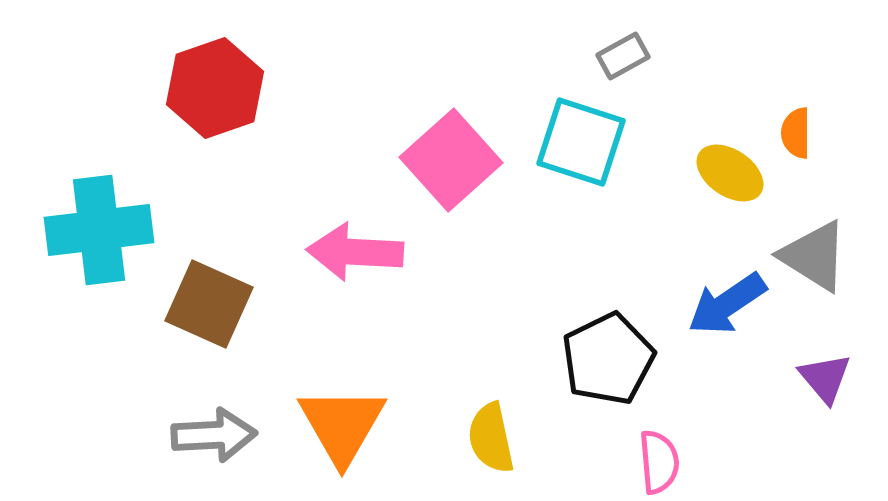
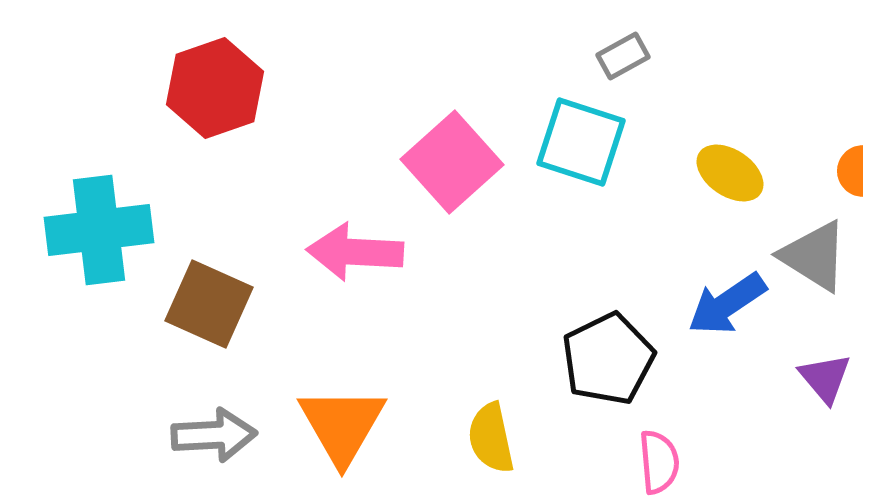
orange semicircle: moved 56 px right, 38 px down
pink square: moved 1 px right, 2 px down
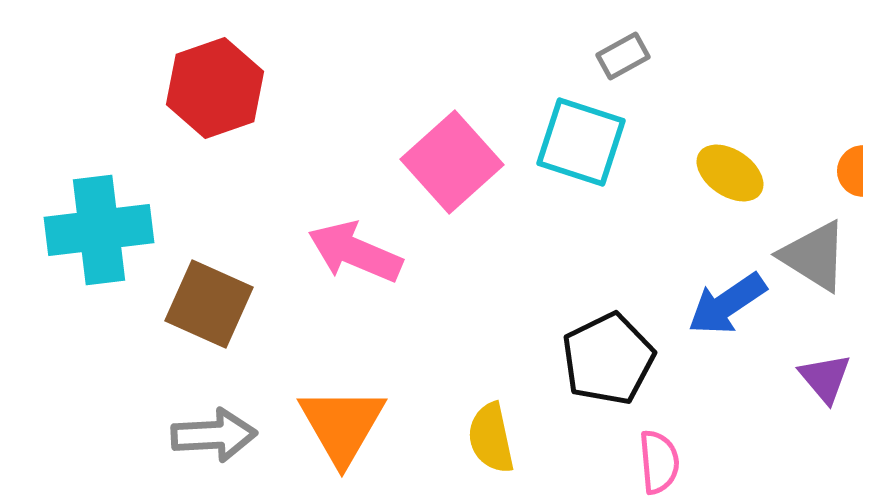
pink arrow: rotated 20 degrees clockwise
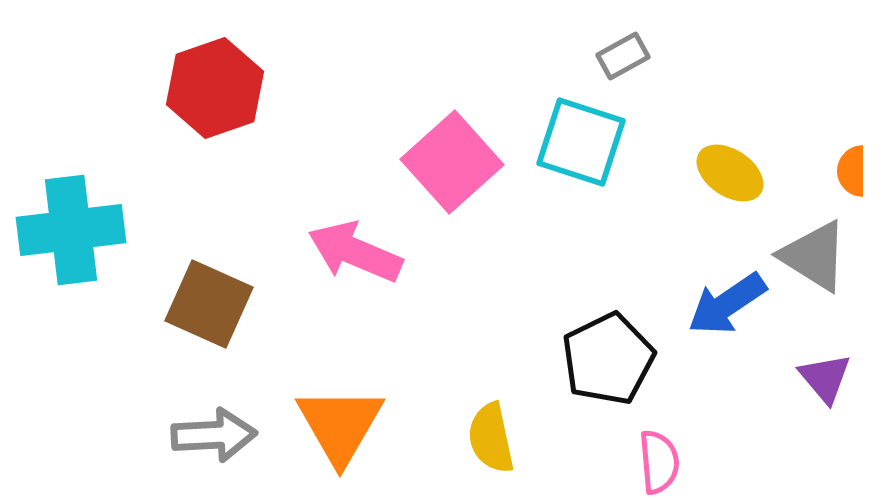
cyan cross: moved 28 px left
orange triangle: moved 2 px left
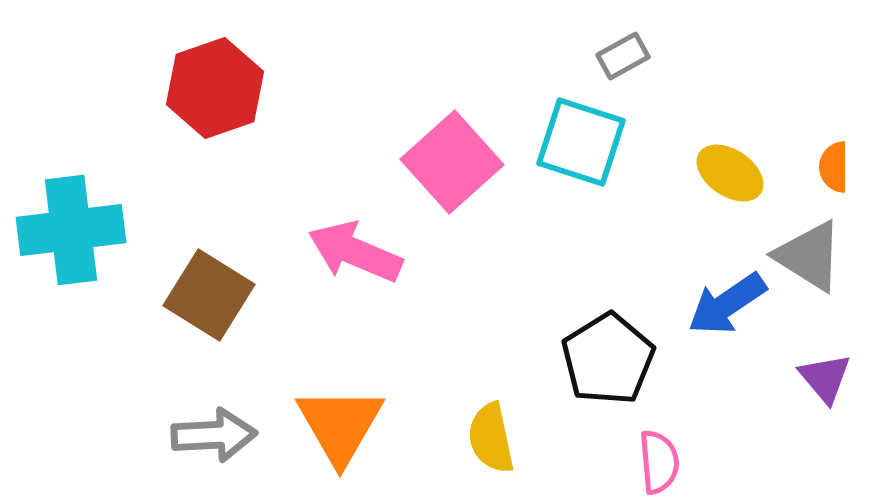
orange semicircle: moved 18 px left, 4 px up
gray triangle: moved 5 px left
brown square: moved 9 px up; rotated 8 degrees clockwise
black pentagon: rotated 6 degrees counterclockwise
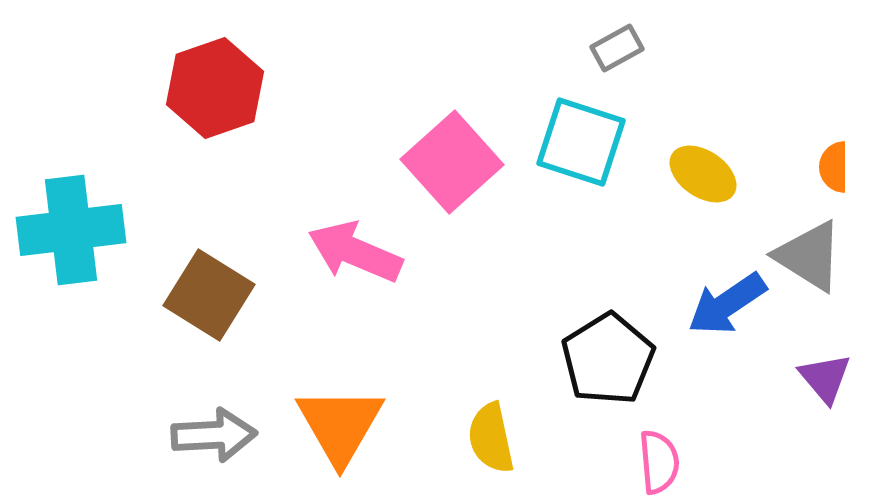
gray rectangle: moved 6 px left, 8 px up
yellow ellipse: moved 27 px left, 1 px down
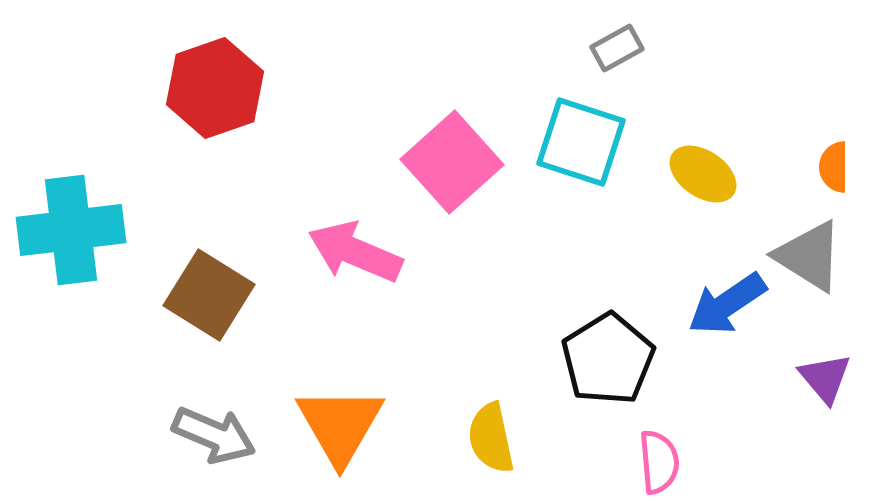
gray arrow: rotated 26 degrees clockwise
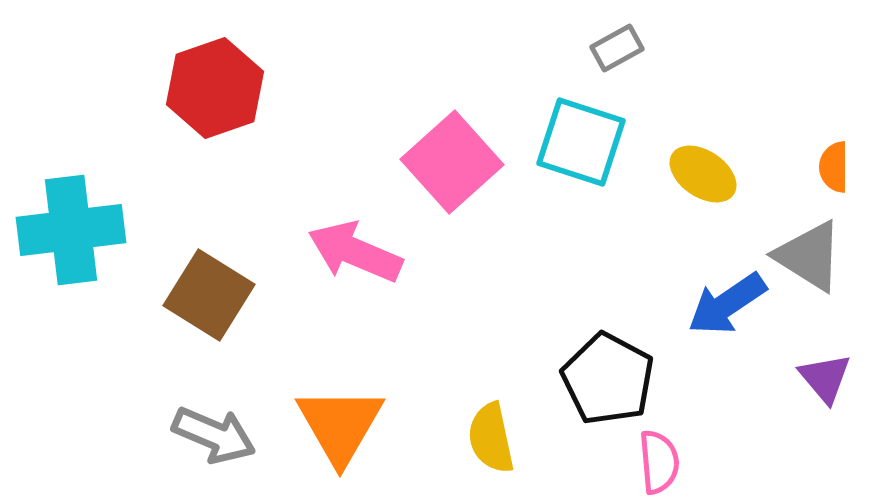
black pentagon: moved 20 px down; rotated 12 degrees counterclockwise
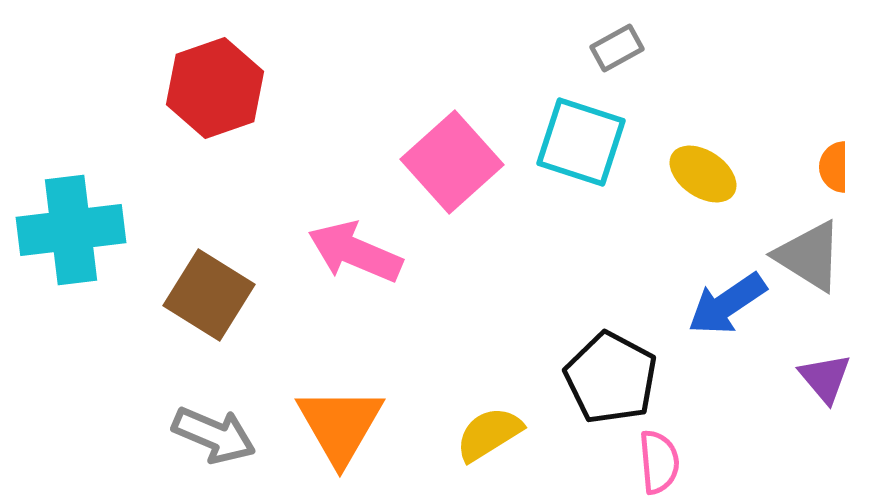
black pentagon: moved 3 px right, 1 px up
yellow semicircle: moved 2 px left, 4 px up; rotated 70 degrees clockwise
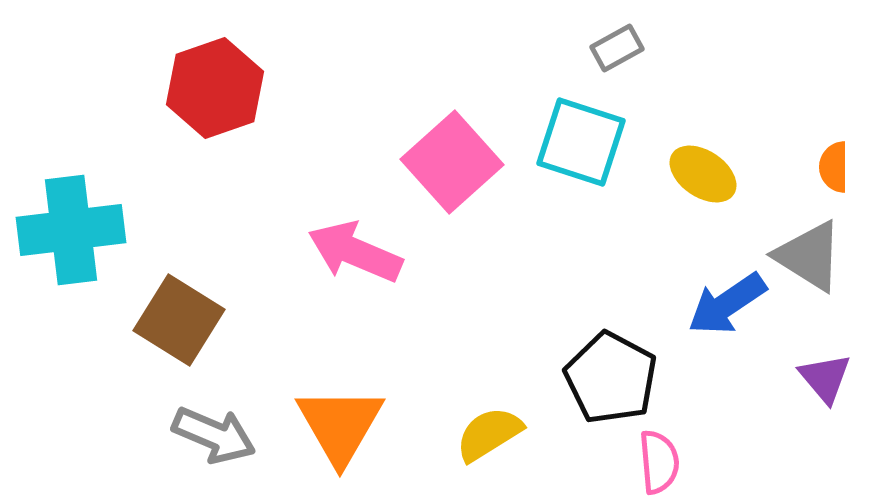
brown square: moved 30 px left, 25 px down
